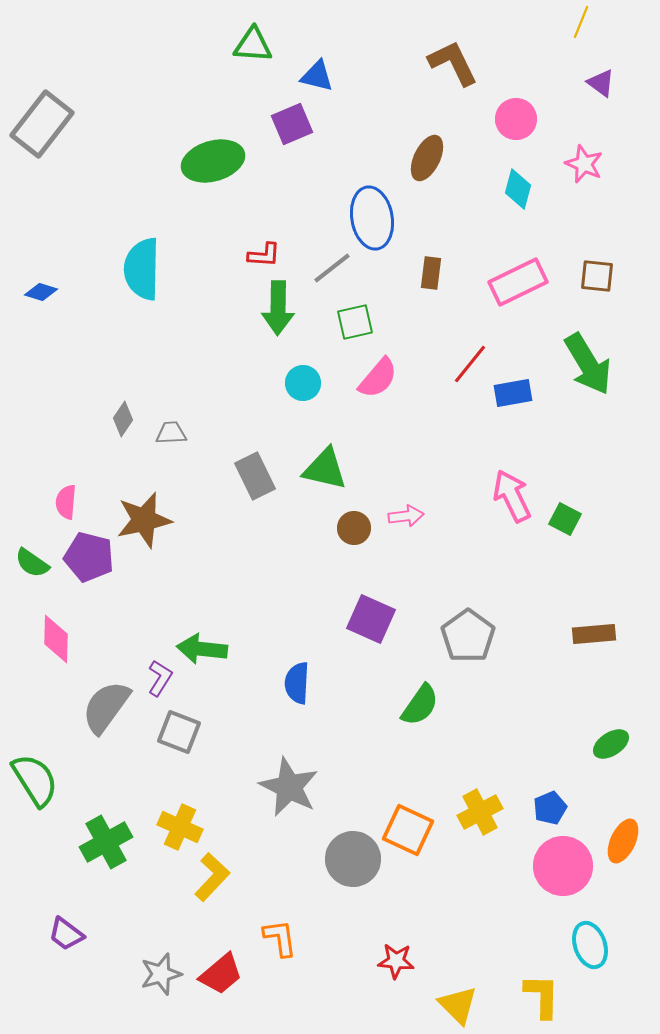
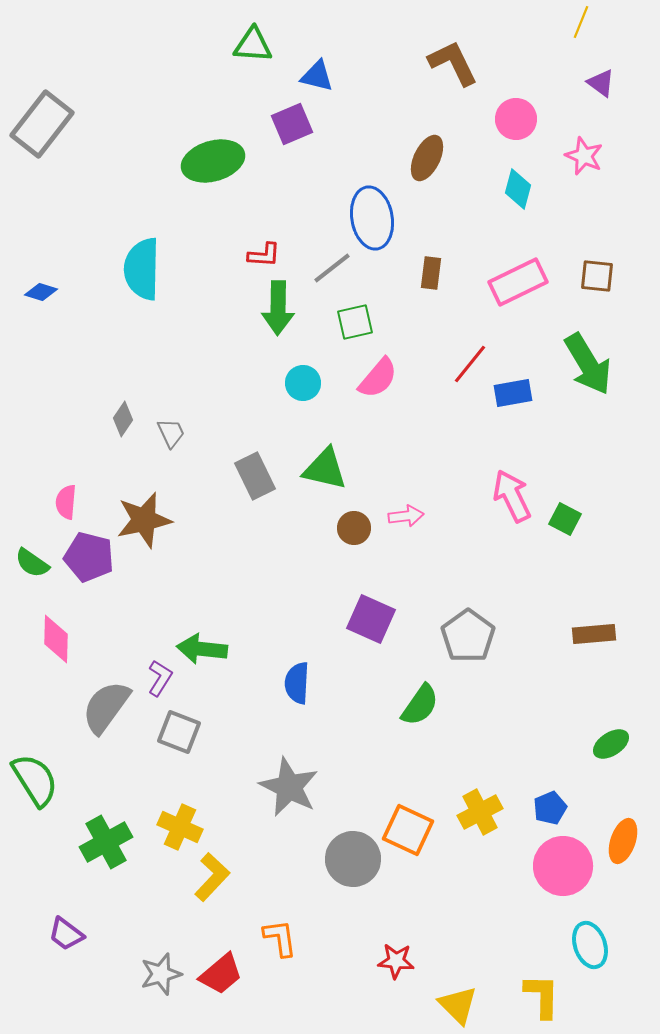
pink star at (584, 164): moved 8 px up
gray trapezoid at (171, 433): rotated 68 degrees clockwise
orange ellipse at (623, 841): rotated 6 degrees counterclockwise
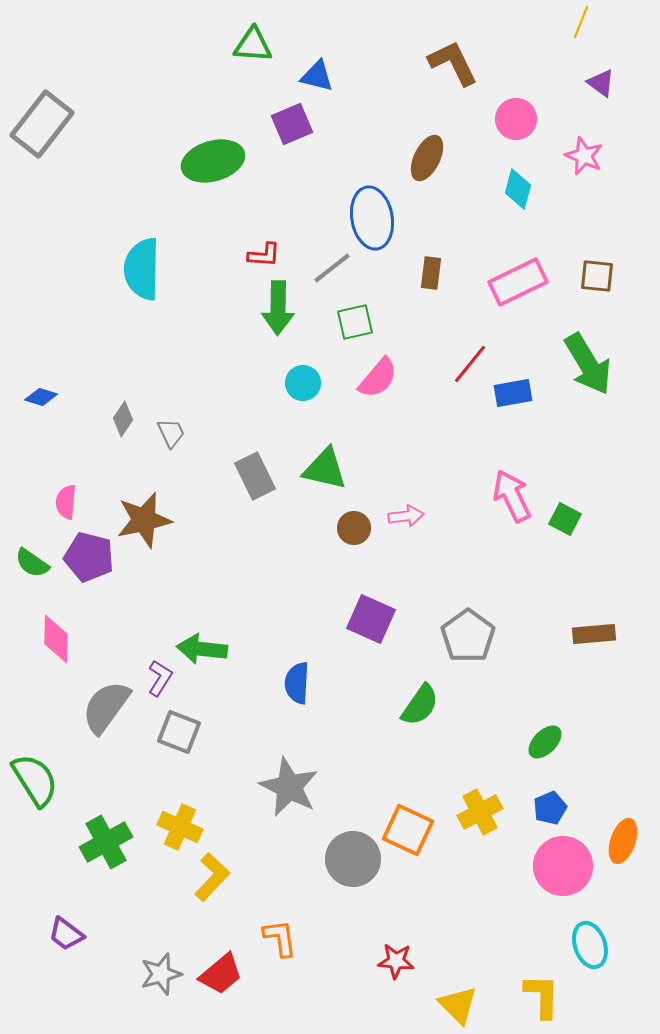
blue diamond at (41, 292): moved 105 px down
green ellipse at (611, 744): moved 66 px left, 2 px up; rotated 12 degrees counterclockwise
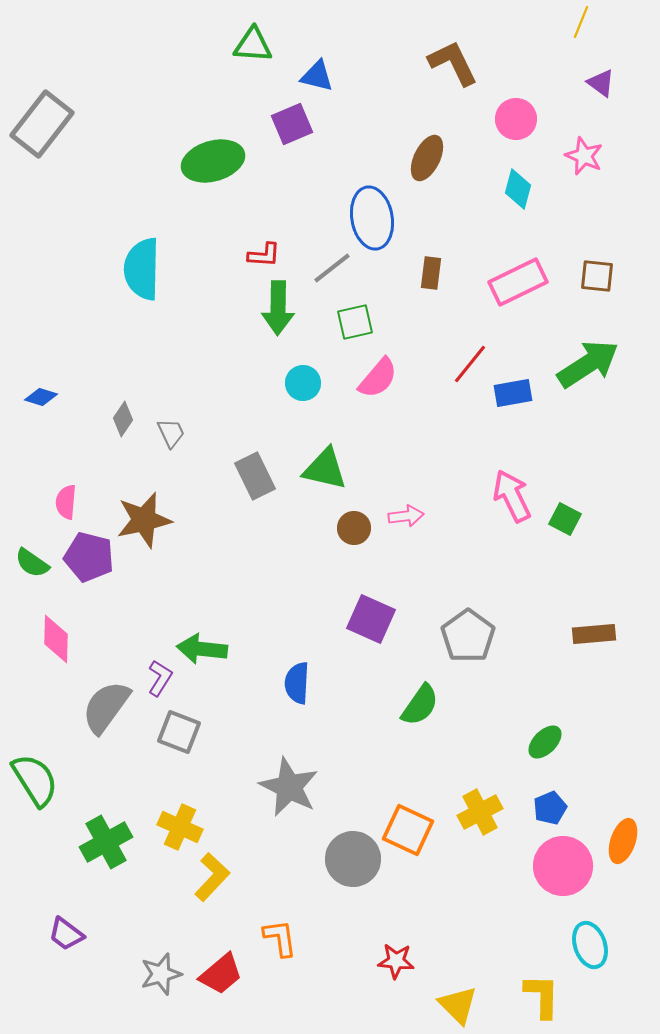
green arrow at (588, 364): rotated 92 degrees counterclockwise
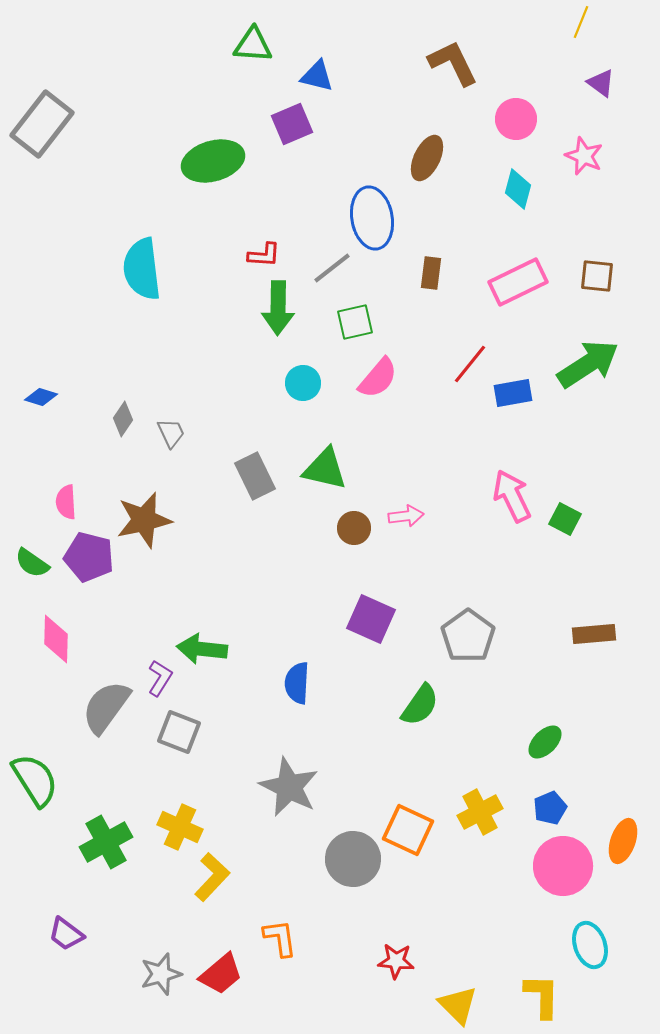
cyan semicircle at (142, 269): rotated 8 degrees counterclockwise
pink semicircle at (66, 502): rotated 8 degrees counterclockwise
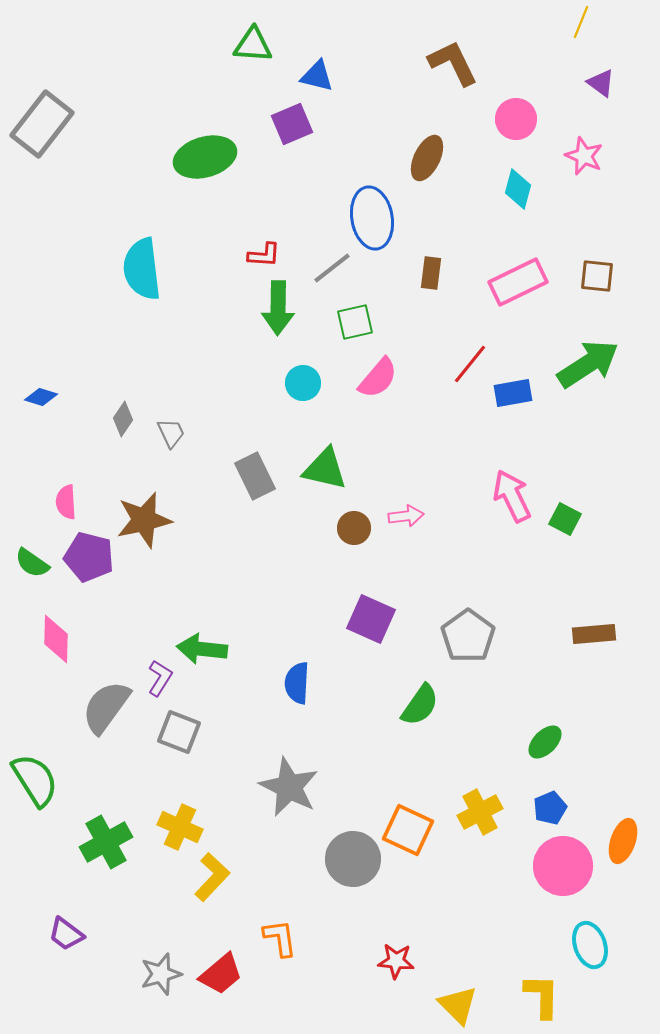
green ellipse at (213, 161): moved 8 px left, 4 px up
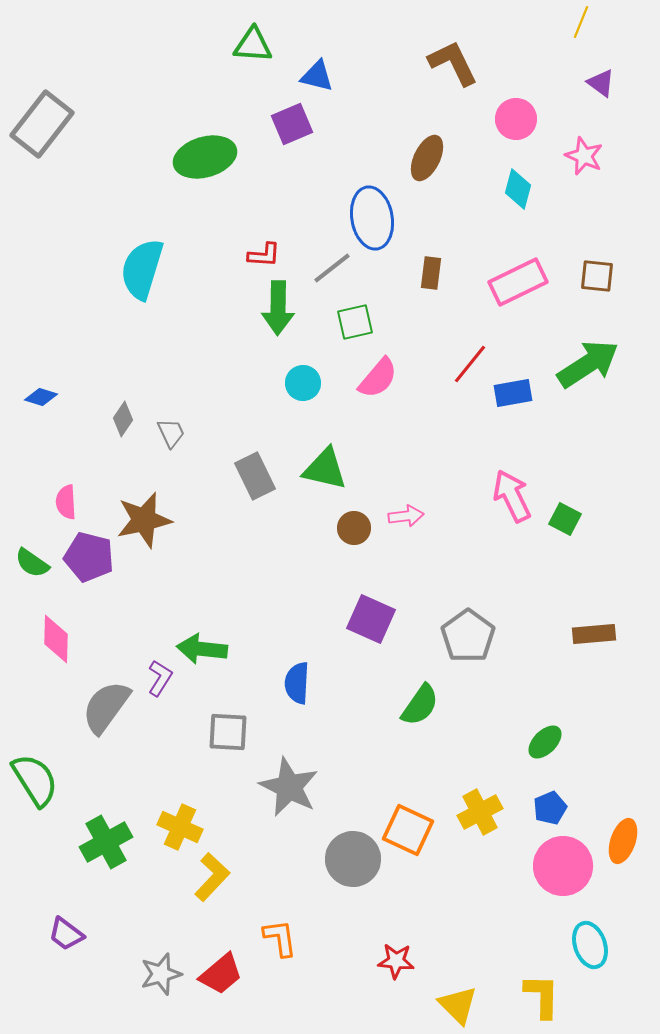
cyan semicircle at (142, 269): rotated 24 degrees clockwise
gray square at (179, 732): moved 49 px right; rotated 18 degrees counterclockwise
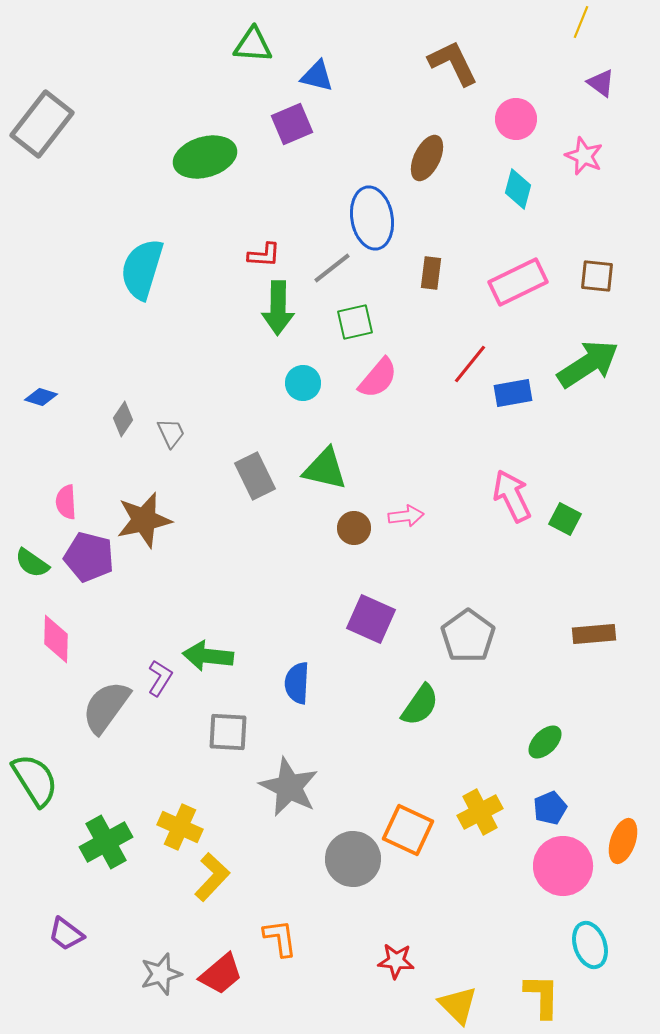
green arrow at (202, 649): moved 6 px right, 7 px down
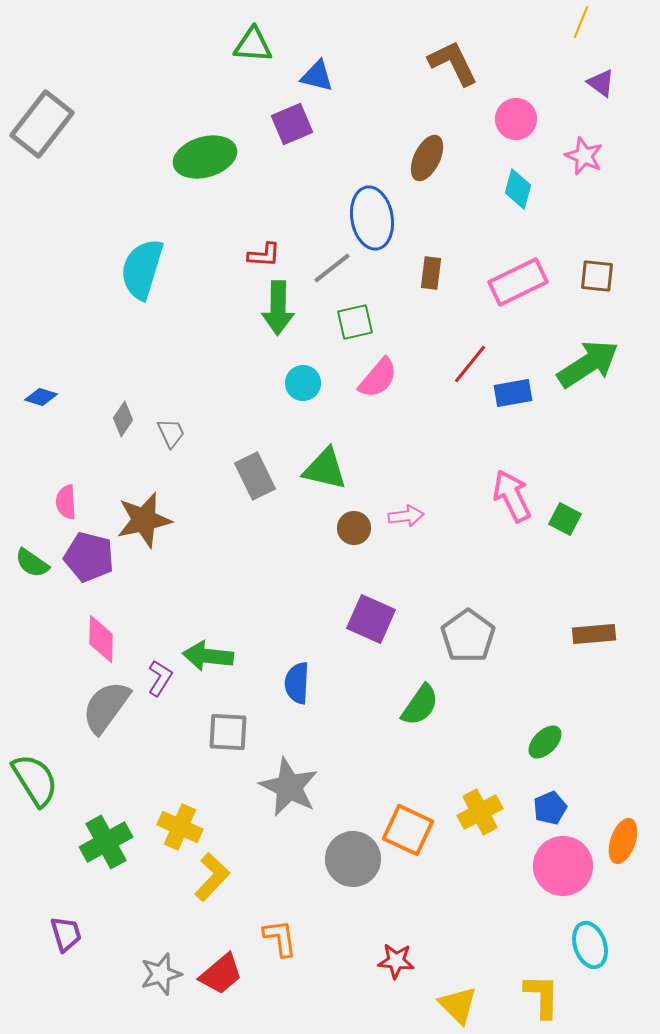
pink diamond at (56, 639): moved 45 px right
purple trapezoid at (66, 934): rotated 144 degrees counterclockwise
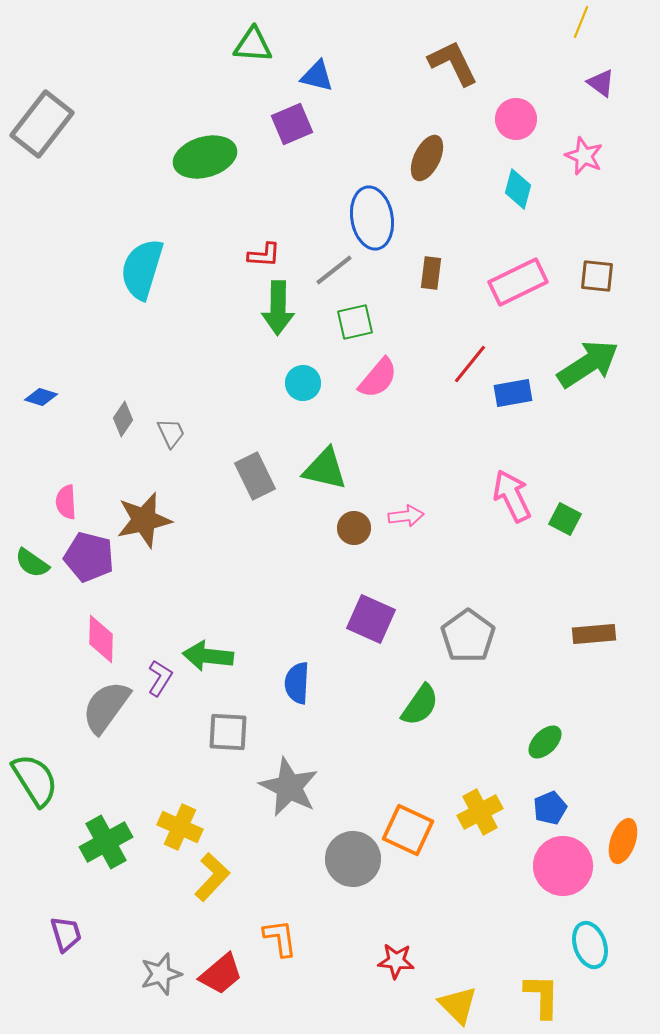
gray line at (332, 268): moved 2 px right, 2 px down
